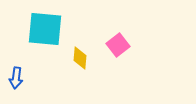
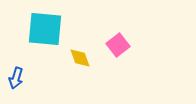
yellow diamond: rotated 25 degrees counterclockwise
blue arrow: rotated 10 degrees clockwise
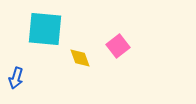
pink square: moved 1 px down
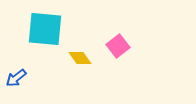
yellow diamond: rotated 15 degrees counterclockwise
blue arrow: rotated 35 degrees clockwise
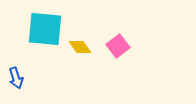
yellow diamond: moved 11 px up
blue arrow: rotated 70 degrees counterclockwise
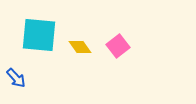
cyan square: moved 6 px left, 6 px down
blue arrow: rotated 25 degrees counterclockwise
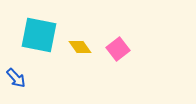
cyan square: rotated 6 degrees clockwise
pink square: moved 3 px down
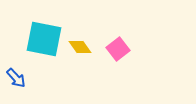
cyan square: moved 5 px right, 4 px down
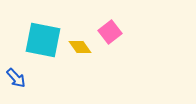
cyan square: moved 1 px left, 1 px down
pink square: moved 8 px left, 17 px up
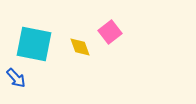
cyan square: moved 9 px left, 4 px down
yellow diamond: rotated 15 degrees clockwise
